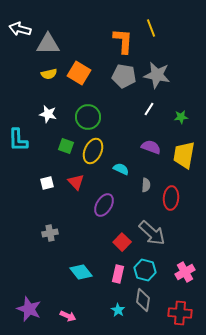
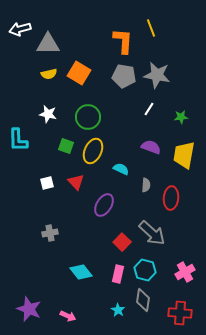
white arrow: rotated 30 degrees counterclockwise
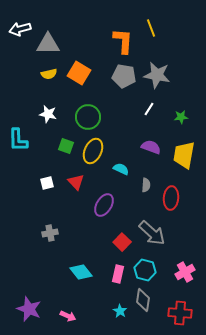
cyan star: moved 2 px right, 1 px down
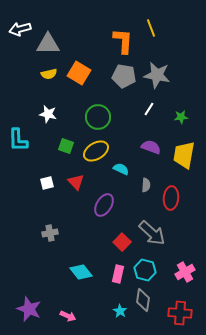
green circle: moved 10 px right
yellow ellipse: moved 3 px right; rotated 35 degrees clockwise
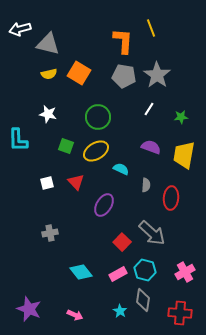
gray triangle: rotated 15 degrees clockwise
gray star: rotated 24 degrees clockwise
pink rectangle: rotated 48 degrees clockwise
pink arrow: moved 7 px right, 1 px up
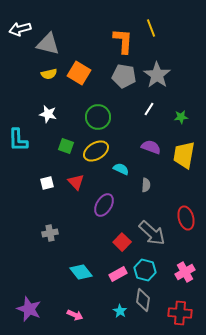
red ellipse: moved 15 px right, 20 px down; rotated 20 degrees counterclockwise
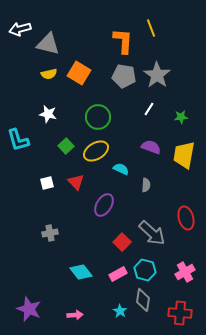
cyan L-shape: rotated 15 degrees counterclockwise
green square: rotated 28 degrees clockwise
pink arrow: rotated 28 degrees counterclockwise
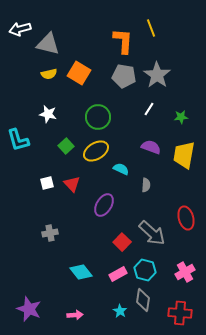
red triangle: moved 4 px left, 2 px down
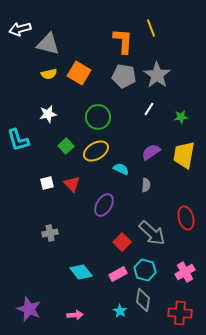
white star: rotated 24 degrees counterclockwise
purple semicircle: moved 5 px down; rotated 54 degrees counterclockwise
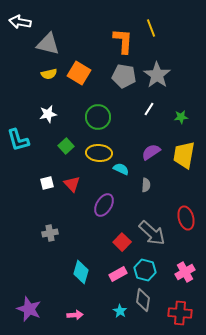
white arrow: moved 7 px up; rotated 25 degrees clockwise
yellow ellipse: moved 3 px right, 2 px down; rotated 35 degrees clockwise
cyan diamond: rotated 55 degrees clockwise
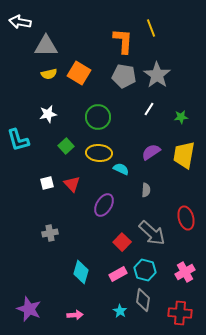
gray triangle: moved 2 px left, 2 px down; rotated 15 degrees counterclockwise
gray semicircle: moved 5 px down
